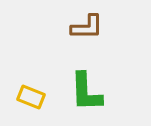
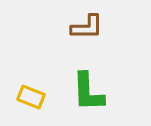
green L-shape: moved 2 px right
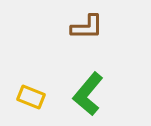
green L-shape: moved 2 px down; rotated 42 degrees clockwise
